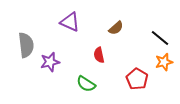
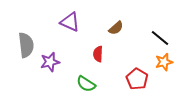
red semicircle: moved 1 px left, 1 px up; rotated 14 degrees clockwise
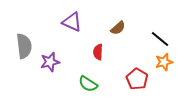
purple triangle: moved 2 px right
brown semicircle: moved 2 px right
black line: moved 1 px down
gray semicircle: moved 2 px left, 1 px down
red semicircle: moved 2 px up
green semicircle: moved 2 px right
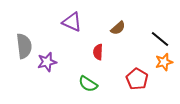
purple star: moved 3 px left
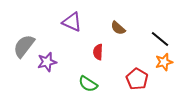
brown semicircle: rotated 84 degrees clockwise
gray semicircle: rotated 135 degrees counterclockwise
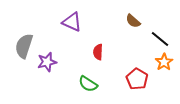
brown semicircle: moved 15 px right, 7 px up
gray semicircle: rotated 20 degrees counterclockwise
orange star: rotated 18 degrees counterclockwise
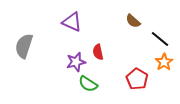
red semicircle: rotated 14 degrees counterclockwise
purple star: moved 29 px right
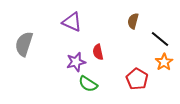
brown semicircle: rotated 63 degrees clockwise
gray semicircle: moved 2 px up
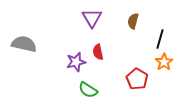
purple triangle: moved 20 px right, 4 px up; rotated 35 degrees clockwise
black line: rotated 66 degrees clockwise
gray semicircle: rotated 85 degrees clockwise
green semicircle: moved 6 px down
